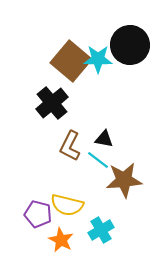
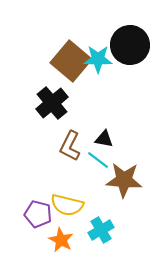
brown star: rotated 9 degrees clockwise
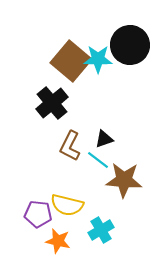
black triangle: rotated 30 degrees counterclockwise
purple pentagon: rotated 8 degrees counterclockwise
orange star: moved 3 px left, 1 px down; rotated 15 degrees counterclockwise
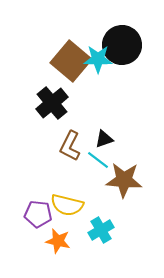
black circle: moved 8 px left
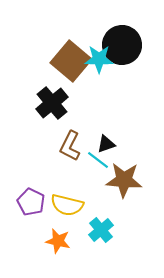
cyan star: moved 1 px right
black triangle: moved 2 px right, 5 px down
purple pentagon: moved 7 px left, 12 px up; rotated 20 degrees clockwise
cyan cross: rotated 10 degrees counterclockwise
